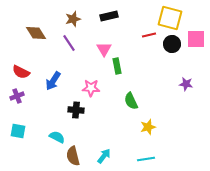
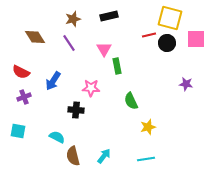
brown diamond: moved 1 px left, 4 px down
black circle: moved 5 px left, 1 px up
purple cross: moved 7 px right, 1 px down
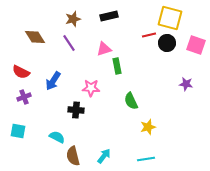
pink square: moved 6 px down; rotated 18 degrees clockwise
pink triangle: rotated 42 degrees clockwise
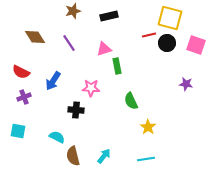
brown star: moved 8 px up
yellow star: rotated 21 degrees counterclockwise
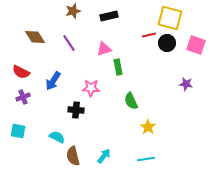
green rectangle: moved 1 px right, 1 px down
purple cross: moved 1 px left
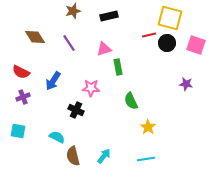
black cross: rotated 21 degrees clockwise
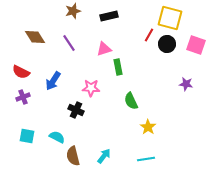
red line: rotated 48 degrees counterclockwise
black circle: moved 1 px down
cyan square: moved 9 px right, 5 px down
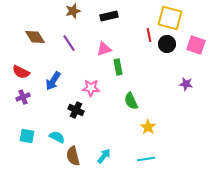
red line: rotated 40 degrees counterclockwise
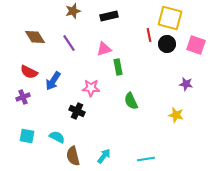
red semicircle: moved 8 px right
black cross: moved 1 px right, 1 px down
yellow star: moved 28 px right, 12 px up; rotated 21 degrees counterclockwise
